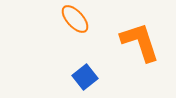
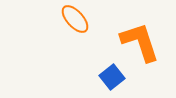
blue square: moved 27 px right
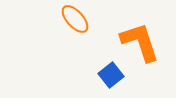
blue square: moved 1 px left, 2 px up
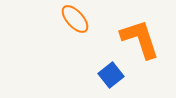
orange L-shape: moved 3 px up
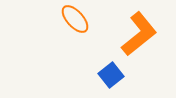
orange L-shape: moved 1 px left, 5 px up; rotated 69 degrees clockwise
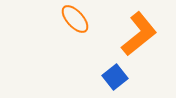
blue square: moved 4 px right, 2 px down
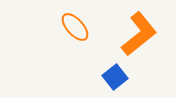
orange ellipse: moved 8 px down
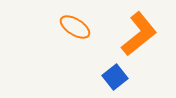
orange ellipse: rotated 16 degrees counterclockwise
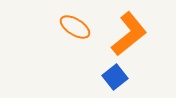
orange L-shape: moved 10 px left
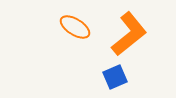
blue square: rotated 15 degrees clockwise
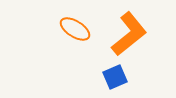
orange ellipse: moved 2 px down
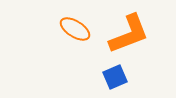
orange L-shape: rotated 18 degrees clockwise
